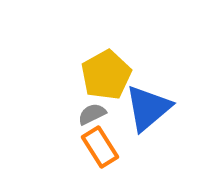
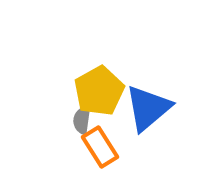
yellow pentagon: moved 7 px left, 16 px down
gray semicircle: moved 10 px left, 6 px down; rotated 56 degrees counterclockwise
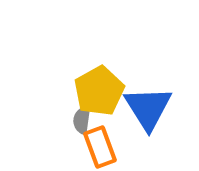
blue triangle: rotated 22 degrees counterclockwise
orange rectangle: rotated 12 degrees clockwise
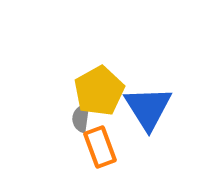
gray semicircle: moved 1 px left, 2 px up
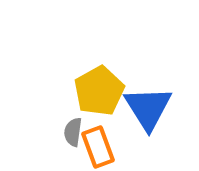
gray semicircle: moved 8 px left, 14 px down
orange rectangle: moved 2 px left
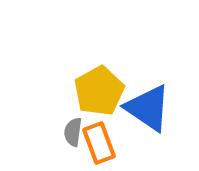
blue triangle: rotated 24 degrees counterclockwise
orange rectangle: moved 1 px right, 4 px up
